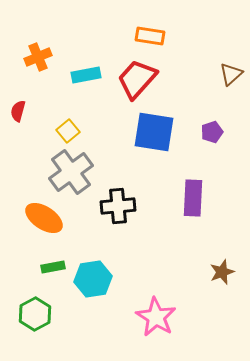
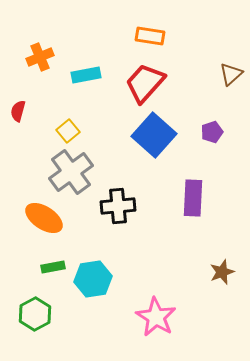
orange cross: moved 2 px right
red trapezoid: moved 8 px right, 4 px down
blue square: moved 3 px down; rotated 33 degrees clockwise
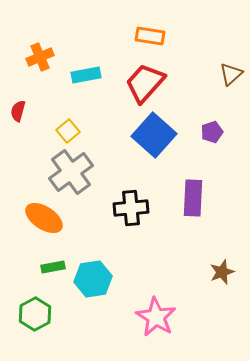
black cross: moved 13 px right, 2 px down
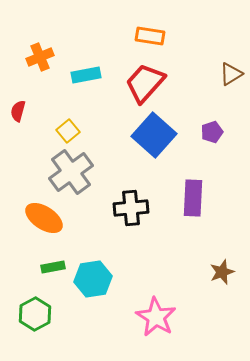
brown triangle: rotated 10 degrees clockwise
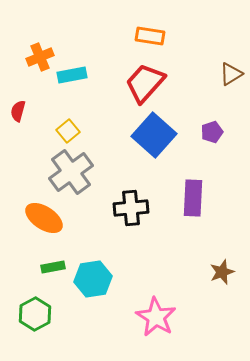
cyan rectangle: moved 14 px left
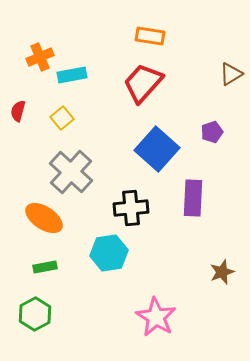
red trapezoid: moved 2 px left
yellow square: moved 6 px left, 13 px up
blue square: moved 3 px right, 14 px down
gray cross: rotated 12 degrees counterclockwise
green rectangle: moved 8 px left
cyan hexagon: moved 16 px right, 26 px up
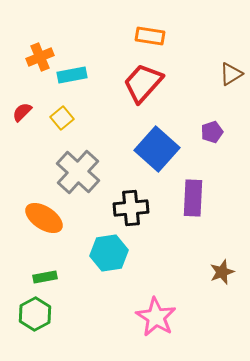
red semicircle: moved 4 px right, 1 px down; rotated 30 degrees clockwise
gray cross: moved 7 px right
green rectangle: moved 10 px down
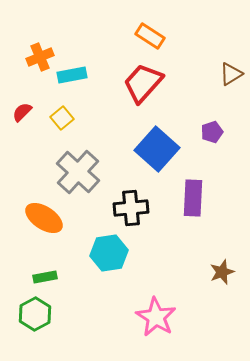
orange rectangle: rotated 24 degrees clockwise
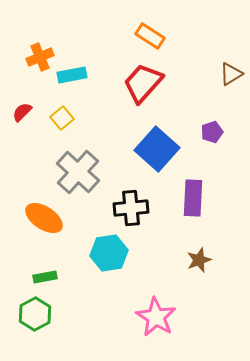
brown star: moved 23 px left, 12 px up
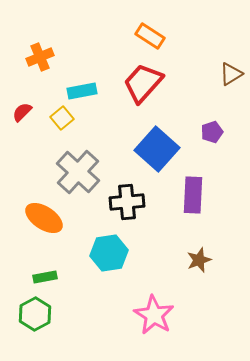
cyan rectangle: moved 10 px right, 16 px down
purple rectangle: moved 3 px up
black cross: moved 4 px left, 6 px up
pink star: moved 2 px left, 2 px up
